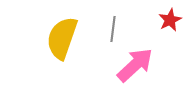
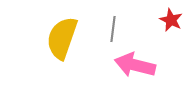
red star: moved 1 px right; rotated 20 degrees counterclockwise
pink arrow: rotated 123 degrees counterclockwise
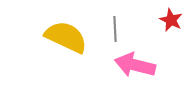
gray line: moved 2 px right; rotated 10 degrees counterclockwise
yellow semicircle: moved 4 px right, 1 px up; rotated 96 degrees clockwise
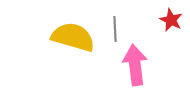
yellow semicircle: moved 7 px right; rotated 9 degrees counterclockwise
pink arrow: rotated 69 degrees clockwise
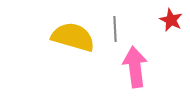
pink arrow: moved 2 px down
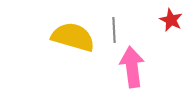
gray line: moved 1 px left, 1 px down
pink arrow: moved 3 px left
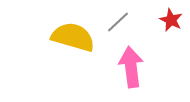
gray line: moved 4 px right, 8 px up; rotated 50 degrees clockwise
pink arrow: moved 1 px left
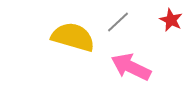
pink arrow: rotated 57 degrees counterclockwise
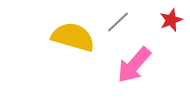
red star: rotated 25 degrees clockwise
pink arrow: moved 3 px right, 2 px up; rotated 75 degrees counterclockwise
